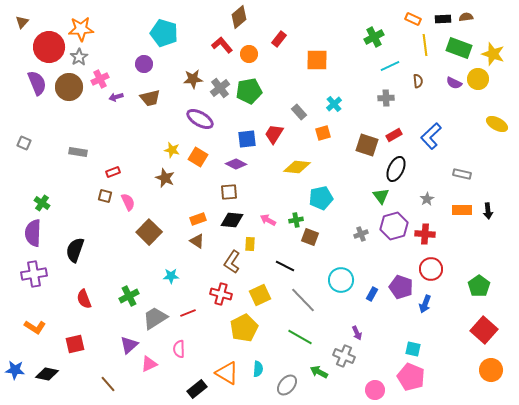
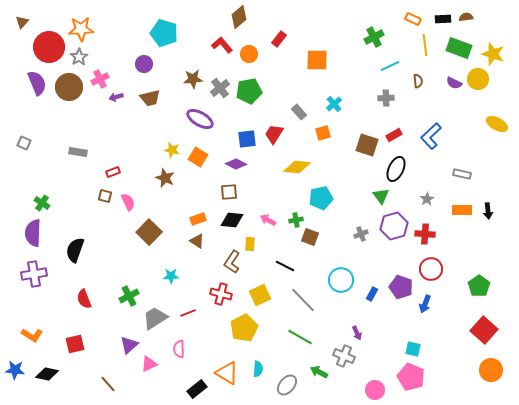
orange L-shape at (35, 327): moved 3 px left, 8 px down
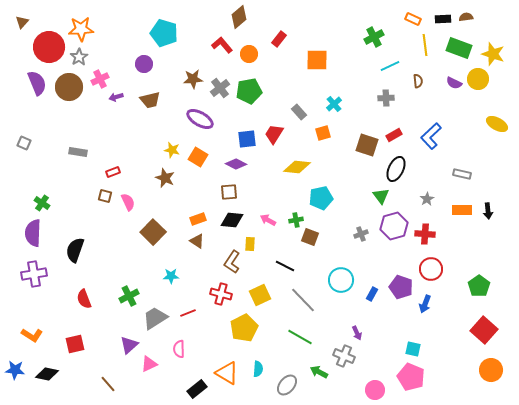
brown trapezoid at (150, 98): moved 2 px down
brown square at (149, 232): moved 4 px right
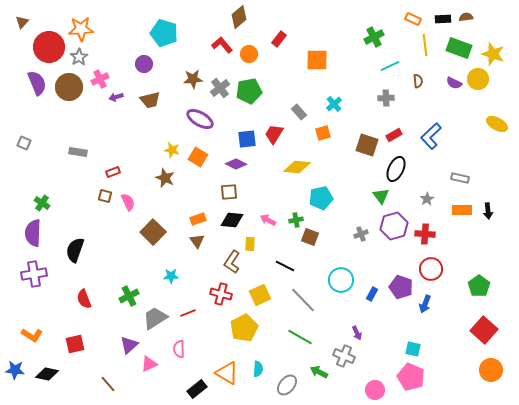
gray rectangle at (462, 174): moved 2 px left, 4 px down
brown triangle at (197, 241): rotated 21 degrees clockwise
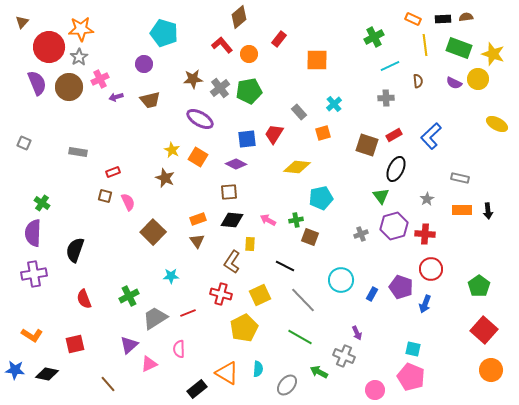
yellow star at (172, 150): rotated 14 degrees clockwise
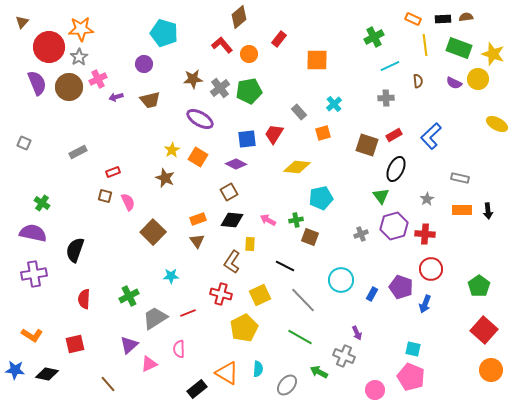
pink cross at (100, 79): moved 2 px left
yellow star at (172, 150): rotated 14 degrees clockwise
gray rectangle at (78, 152): rotated 36 degrees counterclockwise
brown square at (229, 192): rotated 24 degrees counterclockwise
purple semicircle at (33, 233): rotated 100 degrees clockwise
red semicircle at (84, 299): rotated 24 degrees clockwise
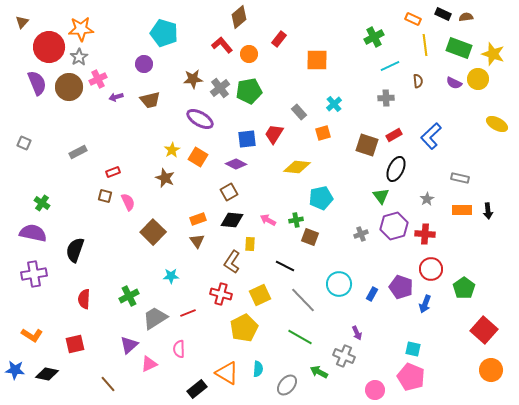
black rectangle at (443, 19): moved 5 px up; rotated 28 degrees clockwise
cyan circle at (341, 280): moved 2 px left, 4 px down
green pentagon at (479, 286): moved 15 px left, 2 px down
